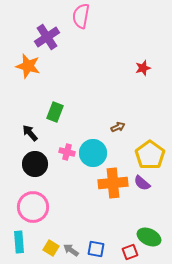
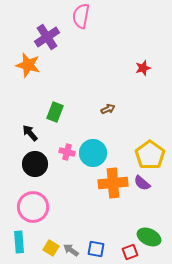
orange star: moved 1 px up
brown arrow: moved 10 px left, 18 px up
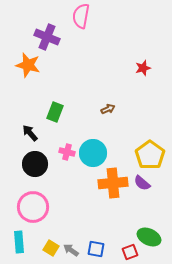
purple cross: rotated 35 degrees counterclockwise
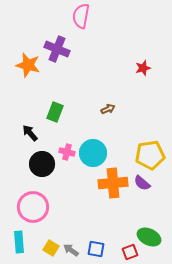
purple cross: moved 10 px right, 12 px down
yellow pentagon: rotated 28 degrees clockwise
black circle: moved 7 px right
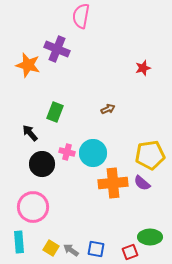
green ellipse: moved 1 px right; rotated 25 degrees counterclockwise
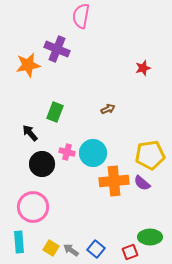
orange star: rotated 25 degrees counterclockwise
orange cross: moved 1 px right, 2 px up
blue square: rotated 30 degrees clockwise
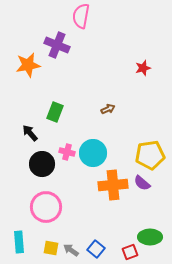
purple cross: moved 4 px up
orange cross: moved 1 px left, 4 px down
pink circle: moved 13 px right
yellow square: rotated 21 degrees counterclockwise
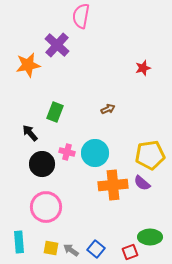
purple cross: rotated 20 degrees clockwise
cyan circle: moved 2 px right
